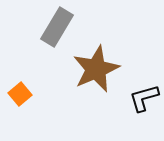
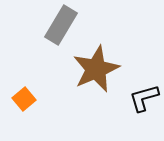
gray rectangle: moved 4 px right, 2 px up
orange square: moved 4 px right, 5 px down
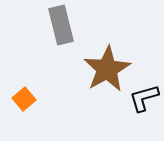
gray rectangle: rotated 45 degrees counterclockwise
brown star: moved 11 px right; rotated 6 degrees counterclockwise
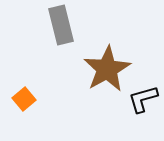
black L-shape: moved 1 px left, 1 px down
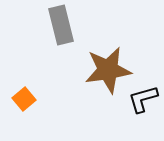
brown star: moved 1 px right, 1 px down; rotated 21 degrees clockwise
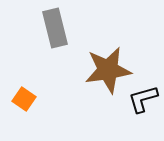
gray rectangle: moved 6 px left, 3 px down
orange square: rotated 15 degrees counterclockwise
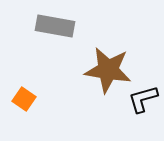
gray rectangle: moved 2 px up; rotated 66 degrees counterclockwise
brown star: rotated 18 degrees clockwise
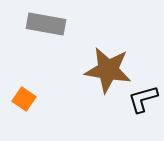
gray rectangle: moved 9 px left, 2 px up
